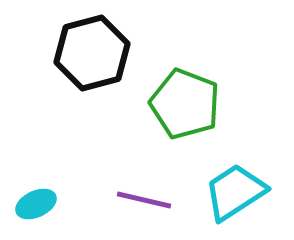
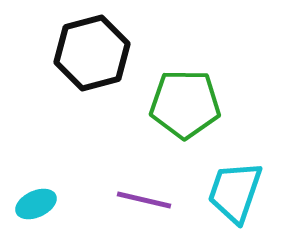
green pentagon: rotated 20 degrees counterclockwise
cyan trapezoid: rotated 38 degrees counterclockwise
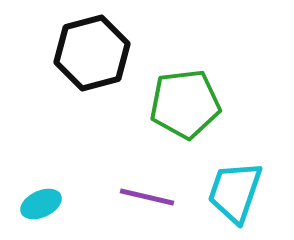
green pentagon: rotated 8 degrees counterclockwise
purple line: moved 3 px right, 3 px up
cyan ellipse: moved 5 px right
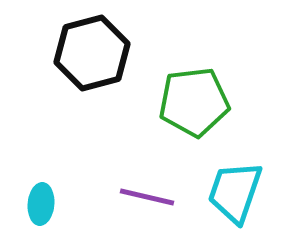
green pentagon: moved 9 px right, 2 px up
cyan ellipse: rotated 60 degrees counterclockwise
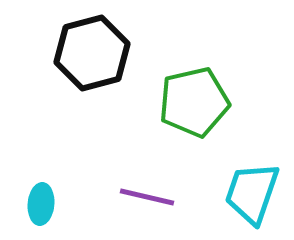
green pentagon: rotated 6 degrees counterclockwise
cyan trapezoid: moved 17 px right, 1 px down
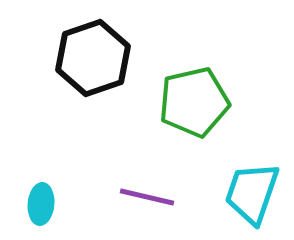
black hexagon: moved 1 px right, 5 px down; rotated 4 degrees counterclockwise
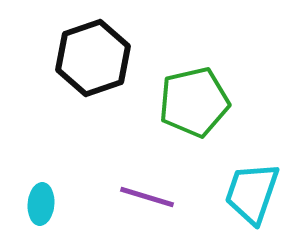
purple line: rotated 4 degrees clockwise
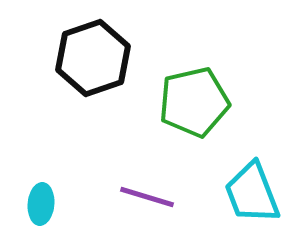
cyan trapezoid: rotated 40 degrees counterclockwise
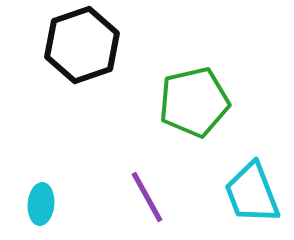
black hexagon: moved 11 px left, 13 px up
purple line: rotated 44 degrees clockwise
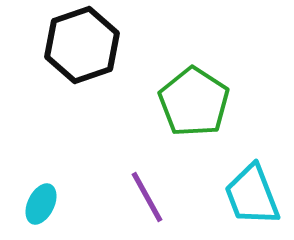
green pentagon: rotated 26 degrees counterclockwise
cyan trapezoid: moved 2 px down
cyan ellipse: rotated 21 degrees clockwise
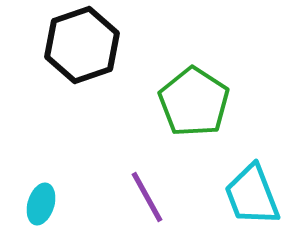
cyan ellipse: rotated 9 degrees counterclockwise
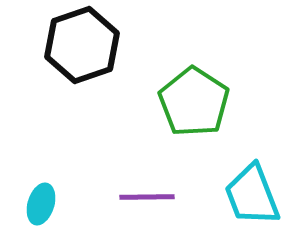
purple line: rotated 62 degrees counterclockwise
